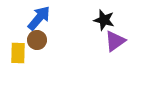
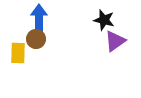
blue arrow: rotated 40 degrees counterclockwise
brown circle: moved 1 px left, 1 px up
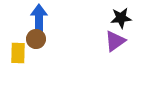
black star: moved 17 px right, 2 px up; rotated 20 degrees counterclockwise
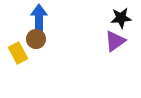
yellow rectangle: rotated 30 degrees counterclockwise
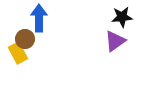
black star: moved 1 px right, 1 px up
brown circle: moved 11 px left
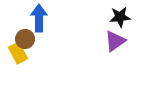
black star: moved 2 px left
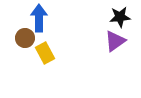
brown circle: moved 1 px up
yellow rectangle: moved 27 px right
